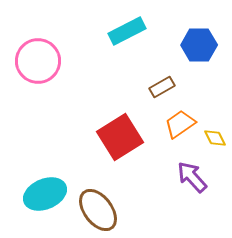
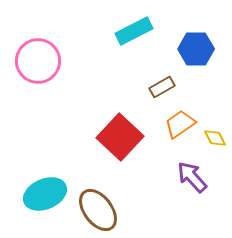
cyan rectangle: moved 7 px right
blue hexagon: moved 3 px left, 4 px down
red square: rotated 15 degrees counterclockwise
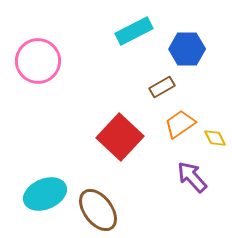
blue hexagon: moved 9 px left
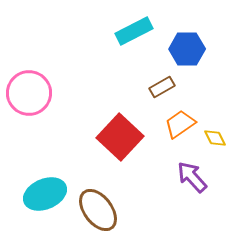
pink circle: moved 9 px left, 32 px down
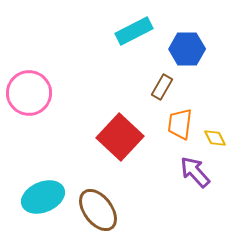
brown rectangle: rotated 30 degrees counterclockwise
orange trapezoid: rotated 48 degrees counterclockwise
purple arrow: moved 3 px right, 5 px up
cyan ellipse: moved 2 px left, 3 px down
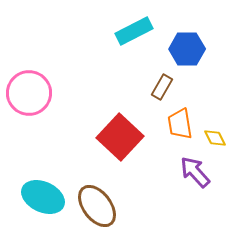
orange trapezoid: rotated 16 degrees counterclockwise
cyan ellipse: rotated 48 degrees clockwise
brown ellipse: moved 1 px left, 4 px up
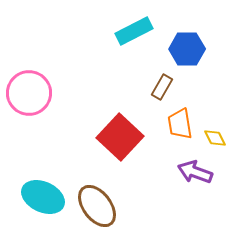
purple arrow: rotated 28 degrees counterclockwise
